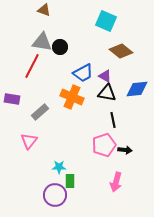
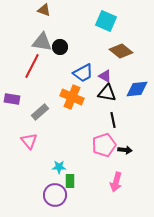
pink triangle: rotated 18 degrees counterclockwise
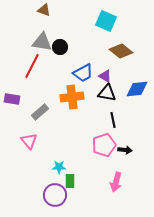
orange cross: rotated 30 degrees counterclockwise
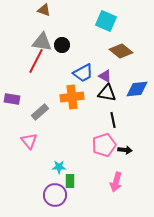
black circle: moved 2 px right, 2 px up
red line: moved 4 px right, 5 px up
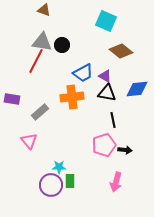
purple circle: moved 4 px left, 10 px up
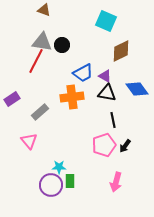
brown diamond: rotated 65 degrees counterclockwise
blue diamond: rotated 60 degrees clockwise
purple rectangle: rotated 42 degrees counterclockwise
black arrow: moved 4 px up; rotated 120 degrees clockwise
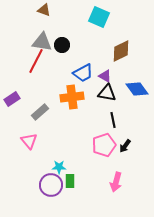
cyan square: moved 7 px left, 4 px up
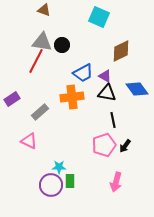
pink triangle: rotated 24 degrees counterclockwise
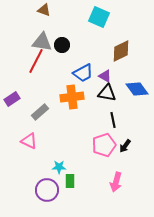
purple circle: moved 4 px left, 5 px down
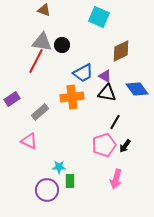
black line: moved 2 px right, 2 px down; rotated 42 degrees clockwise
pink arrow: moved 3 px up
